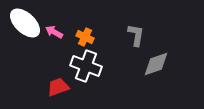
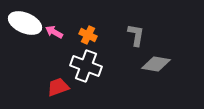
white ellipse: rotated 20 degrees counterclockwise
orange cross: moved 3 px right, 2 px up
gray diamond: rotated 28 degrees clockwise
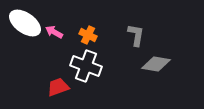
white ellipse: rotated 12 degrees clockwise
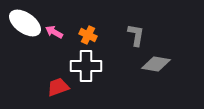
white cross: rotated 20 degrees counterclockwise
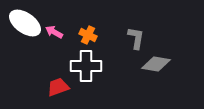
gray L-shape: moved 3 px down
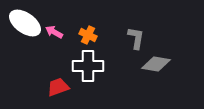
white cross: moved 2 px right
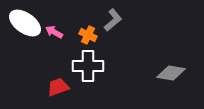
gray L-shape: moved 23 px left, 18 px up; rotated 40 degrees clockwise
gray diamond: moved 15 px right, 9 px down
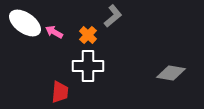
gray L-shape: moved 4 px up
orange cross: rotated 18 degrees clockwise
red trapezoid: moved 2 px right, 5 px down; rotated 115 degrees clockwise
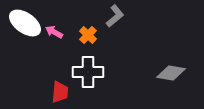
gray L-shape: moved 2 px right
white cross: moved 6 px down
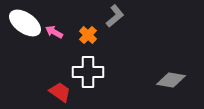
gray diamond: moved 7 px down
red trapezoid: rotated 60 degrees counterclockwise
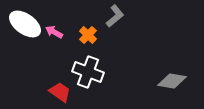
white ellipse: moved 1 px down
white cross: rotated 20 degrees clockwise
gray diamond: moved 1 px right, 1 px down
